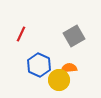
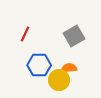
red line: moved 4 px right
blue hexagon: rotated 25 degrees counterclockwise
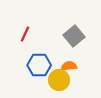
gray square: rotated 10 degrees counterclockwise
orange semicircle: moved 2 px up
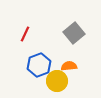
gray square: moved 3 px up
blue hexagon: rotated 20 degrees counterclockwise
yellow circle: moved 2 px left, 1 px down
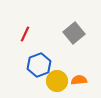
orange semicircle: moved 10 px right, 14 px down
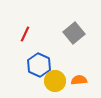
blue hexagon: rotated 15 degrees counterclockwise
yellow circle: moved 2 px left
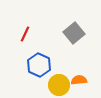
yellow circle: moved 4 px right, 4 px down
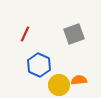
gray square: moved 1 px down; rotated 20 degrees clockwise
